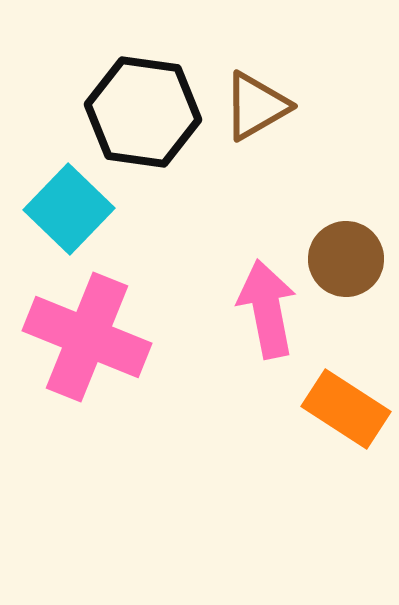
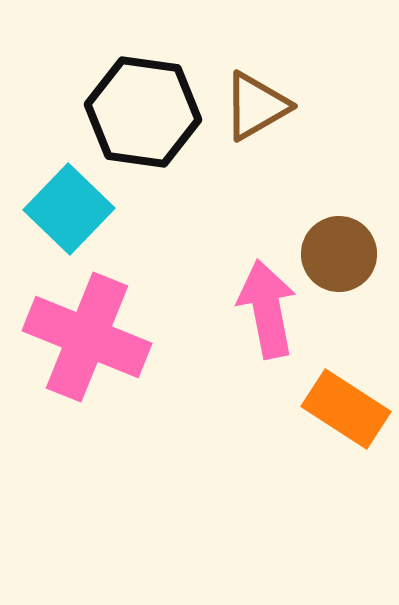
brown circle: moved 7 px left, 5 px up
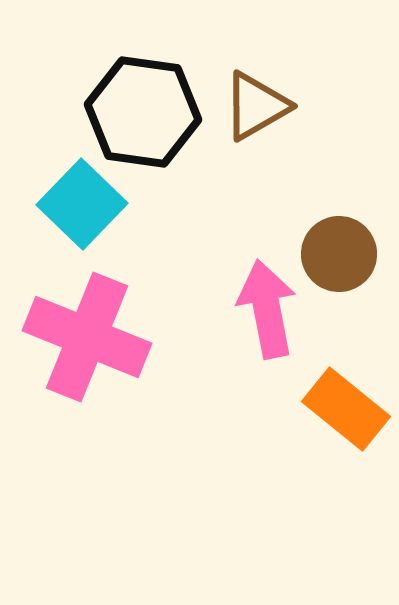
cyan square: moved 13 px right, 5 px up
orange rectangle: rotated 6 degrees clockwise
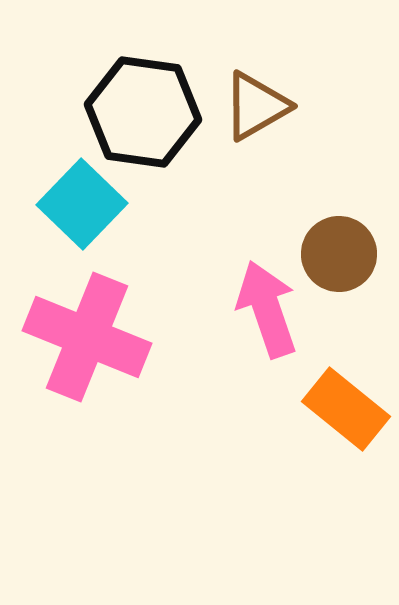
pink arrow: rotated 8 degrees counterclockwise
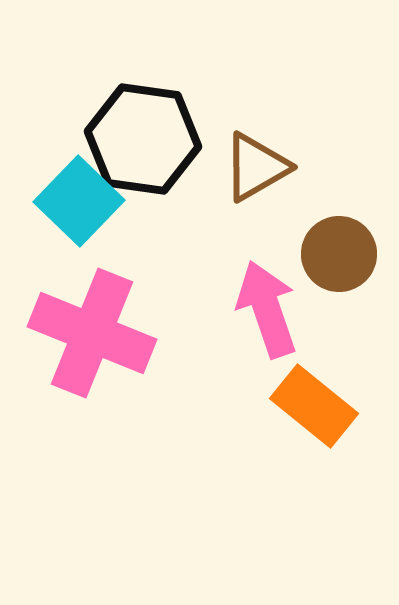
brown triangle: moved 61 px down
black hexagon: moved 27 px down
cyan square: moved 3 px left, 3 px up
pink cross: moved 5 px right, 4 px up
orange rectangle: moved 32 px left, 3 px up
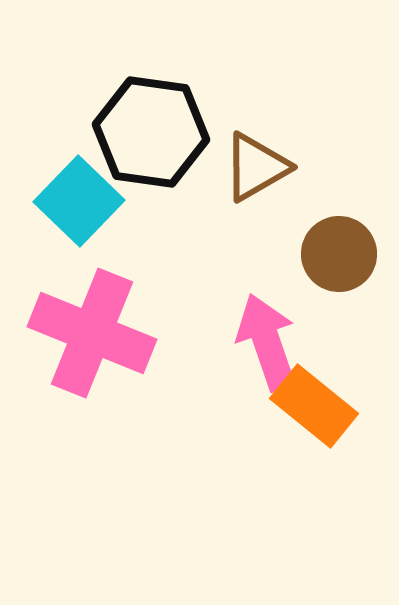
black hexagon: moved 8 px right, 7 px up
pink arrow: moved 33 px down
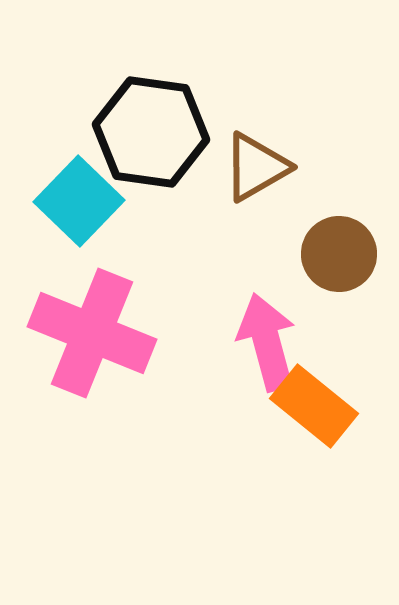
pink arrow: rotated 4 degrees clockwise
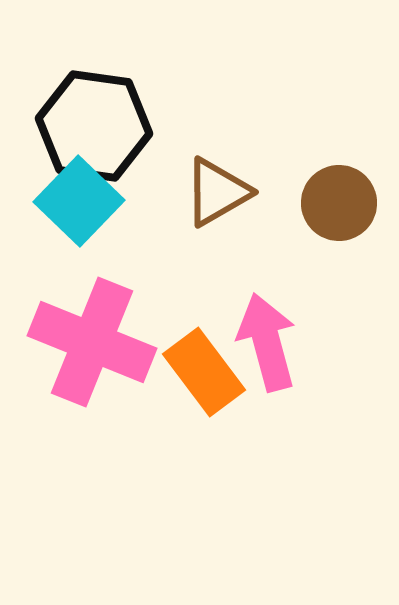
black hexagon: moved 57 px left, 6 px up
brown triangle: moved 39 px left, 25 px down
brown circle: moved 51 px up
pink cross: moved 9 px down
orange rectangle: moved 110 px left, 34 px up; rotated 14 degrees clockwise
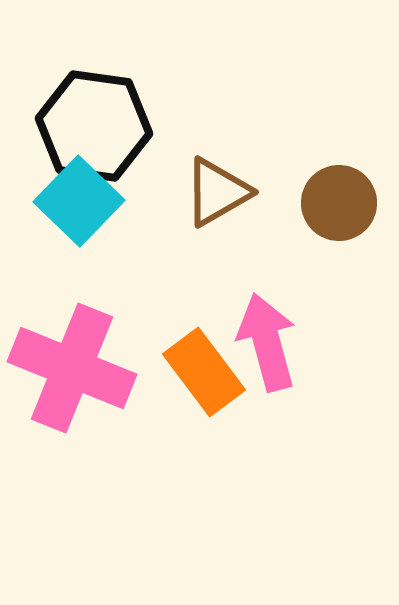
pink cross: moved 20 px left, 26 px down
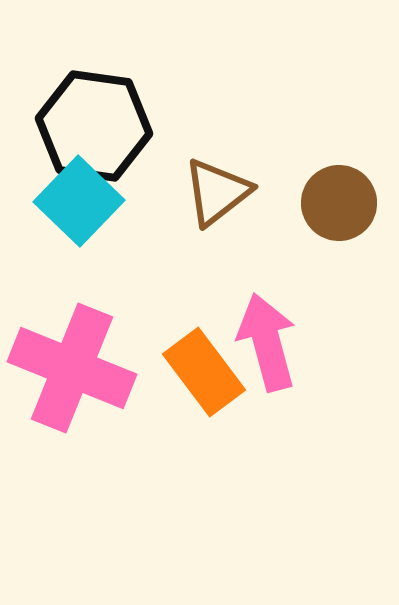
brown triangle: rotated 8 degrees counterclockwise
